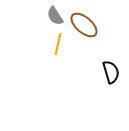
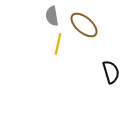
gray semicircle: moved 3 px left; rotated 24 degrees clockwise
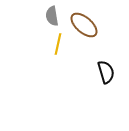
black semicircle: moved 5 px left
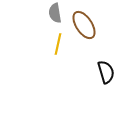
gray semicircle: moved 3 px right, 3 px up
brown ellipse: rotated 16 degrees clockwise
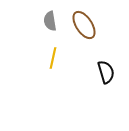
gray semicircle: moved 5 px left, 8 px down
yellow line: moved 5 px left, 14 px down
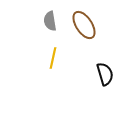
black semicircle: moved 1 px left, 2 px down
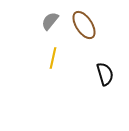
gray semicircle: rotated 48 degrees clockwise
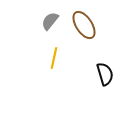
yellow line: moved 1 px right
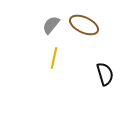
gray semicircle: moved 1 px right, 4 px down
brown ellipse: rotated 32 degrees counterclockwise
